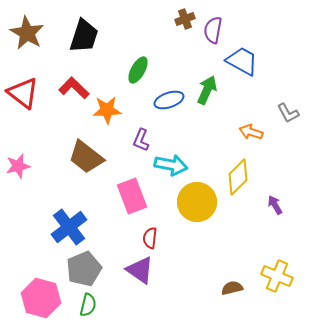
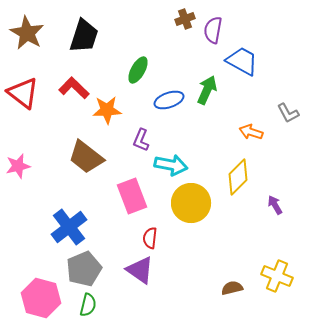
yellow circle: moved 6 px left, 1 px down
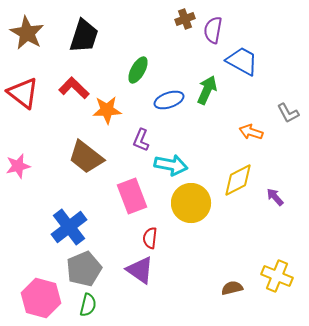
yellow diamond: moved 3 px down; rotated 18 degrees clockwise
purple arrow: moved 8 px up; rotated 12 degrees counterclockwise
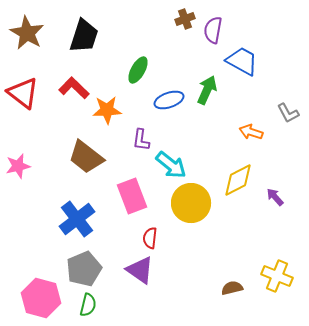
purple L-shape: rotated 15 degrees counterclockwise
cyan arrow: rotated 28 degrees clockwise
blue cross: moved 8 px right, 8 px up
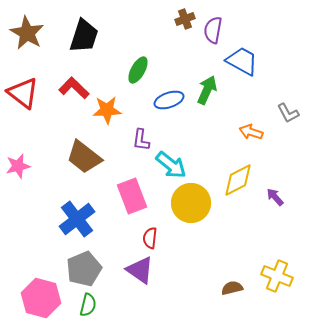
brown trapezoid: moved 2 px left
